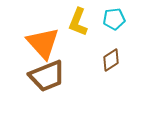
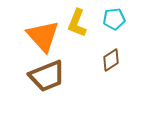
yellow L-shape: moved 1 px left, 1 px down
orange triangle: moved 7 px up
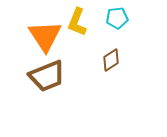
cyan pentagon: moved 3 px right, 1 px up
yellow L-shape: moved 1 px up
orange triangle: moved 2 px right; rotated 9 degrees clockwise
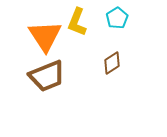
cyan pentagon: rotated 25 degrees counterclockwise
brown diamond: moved 1 px right, 3 px down
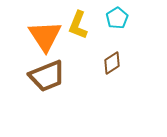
yellow L-shape: moved 1 px right, 3 px down
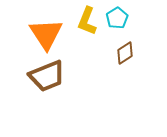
yellow L-shape: moved 9 px right, 4 px up
orange triangle: moved 1 px right, 2 px up
brown diamond: moved 13 px right, 10 px up
